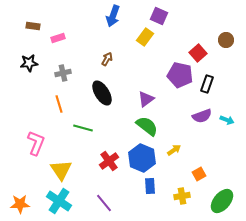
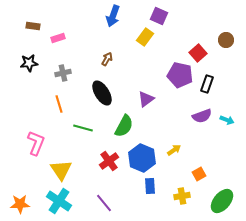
green semicircle: moved 23 px left; rotated 80 degrees clockwise
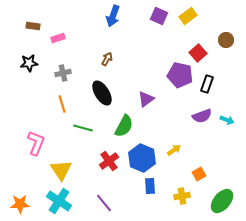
yellow rectangle: moved 43 px right, 21 px up; rotated 18 degrees clockwise
orange line: moved 3 px right
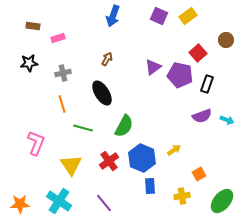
purple triangle: moved 7 px right, 32 px up
yellow triangle: moved 10 px right, 5 px up
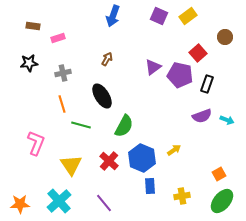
brown circle: moved 1 px left, 3 px up
black ellipse: moved 3 px down
green line: moved 2 px left, 3 px up
red cross: rotated 12 degrees counterclockwise
orange square: moved 20 px right
cyan cross: rotated 15 degrees clockwise
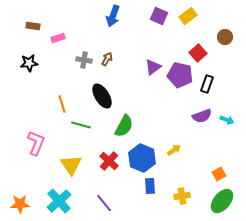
gray cross: moved 21 px right, 13 px up; rotated 21 degrees clockwise
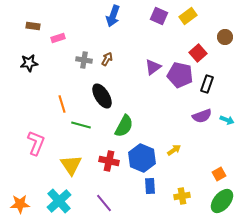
red cross: rotated 30 degrees counterclockwise
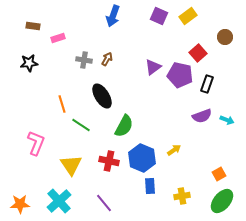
green line: rotated 18 degrees clockwise
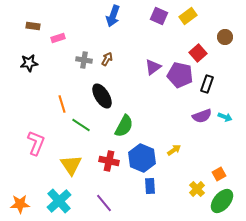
cyan arrow: moved 2 px left, 3 px up
yellow cross: moved 15 px right, 7 px up; rotated 35 degrees counterclockwise
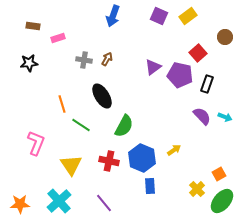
purple semicircle: rotated 114 degrees counterclockwise
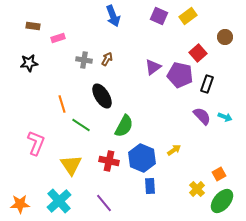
blue arrow: rotated 40 degrees counterclockwise
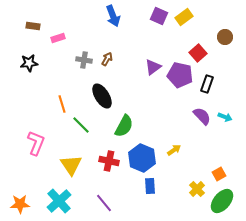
yellow rectangle: moved 4 px left, 1 px down
green line: rotated 12 degrees clockwise
